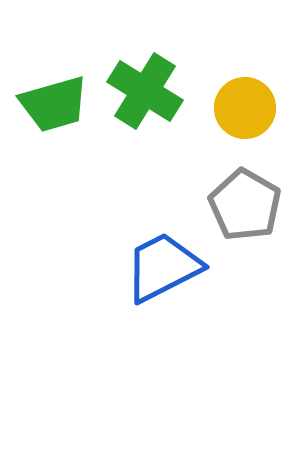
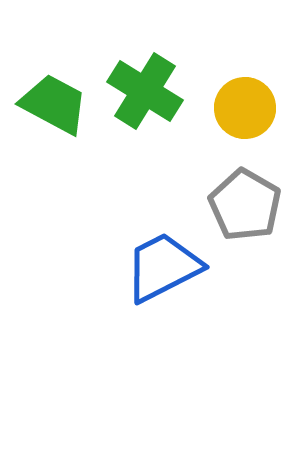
green trapezoid: rotated 136 degrees counterclockwise
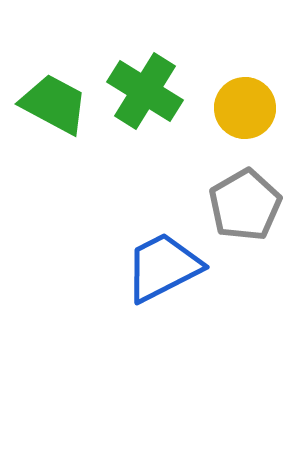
gray pentagon: rotated 12 degrees clockwise
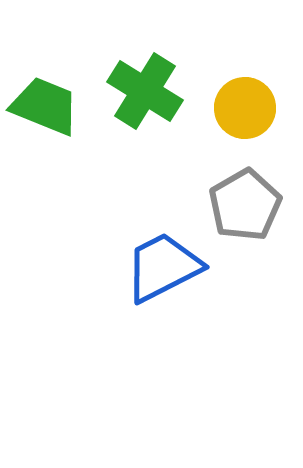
green trapezoid: moved 9 px left, 2 px down; rotated 6 degrees counterclockwise
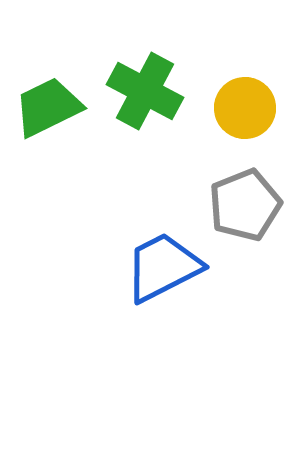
green cross: rotated 4 degrees counterclockwise
green trapezoid: moved 3 px right, 1 px down; rotated 48 degrees counterclockwise
gray pentagon: rotated 8 degrees clockwise
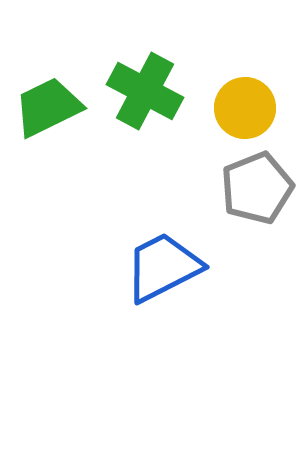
gray pentagon: moved 12 px right, 17 px up
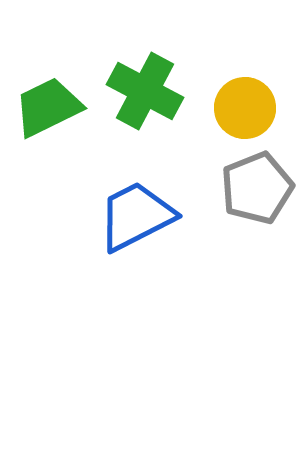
blue trapezoid: moved 27 px left, 51 px up
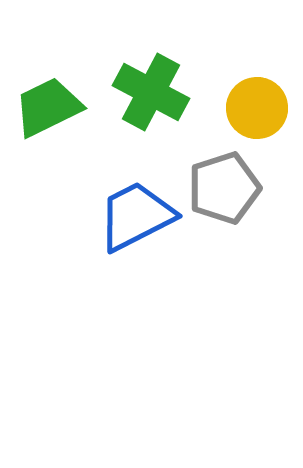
green cross: moved 6 px right, 1 px down
yellow circle: moved 12 px right
gray pentagon: moved 33 px left; rotated 4 degrees clockwise
